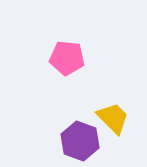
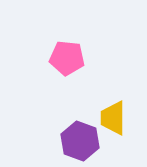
yellow trapezoid: rotated 135 degrees counterclockwise
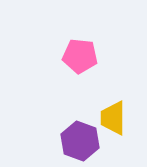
pink pentagon: moved 13 px right, 2 px up
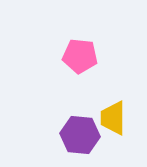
purple hexagon: moved 6 px up; rotated 15 degrees counterclockwise
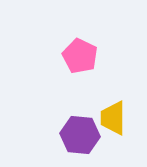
pink pentagon: rotated 20 degrees clockwise
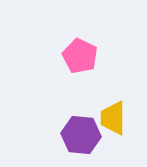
purple hexagon: moved 1 px right
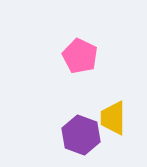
purple hexagon: rotated 15 degrees clockwise
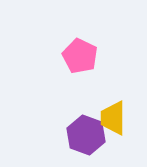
purple hexagon: moved 5 px right
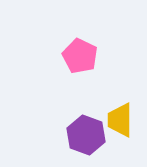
yellow trapezoid: moved 7 px right, 2 px down
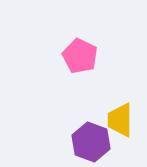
purple hexagon: moved 5 px right, 7 px down
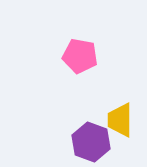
pink pentagon: rotated 16 degrees counterclockwise
